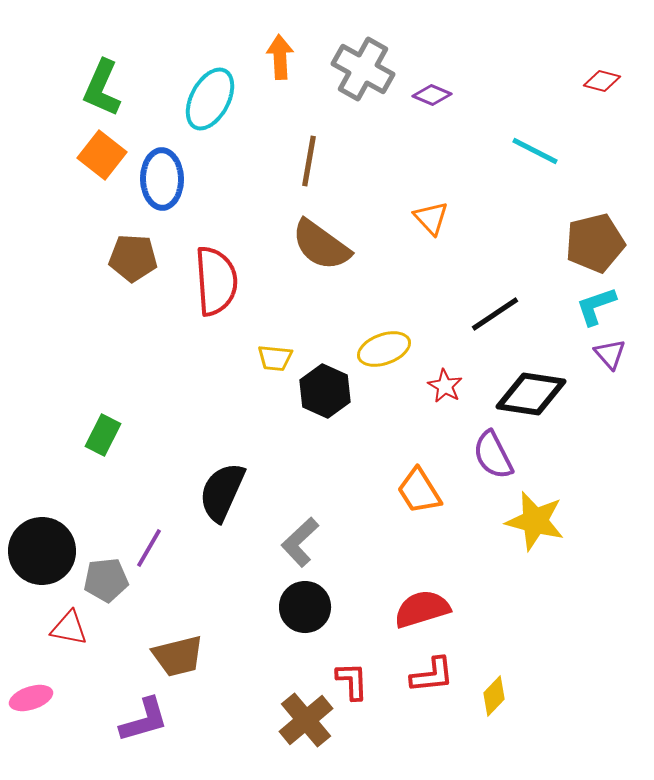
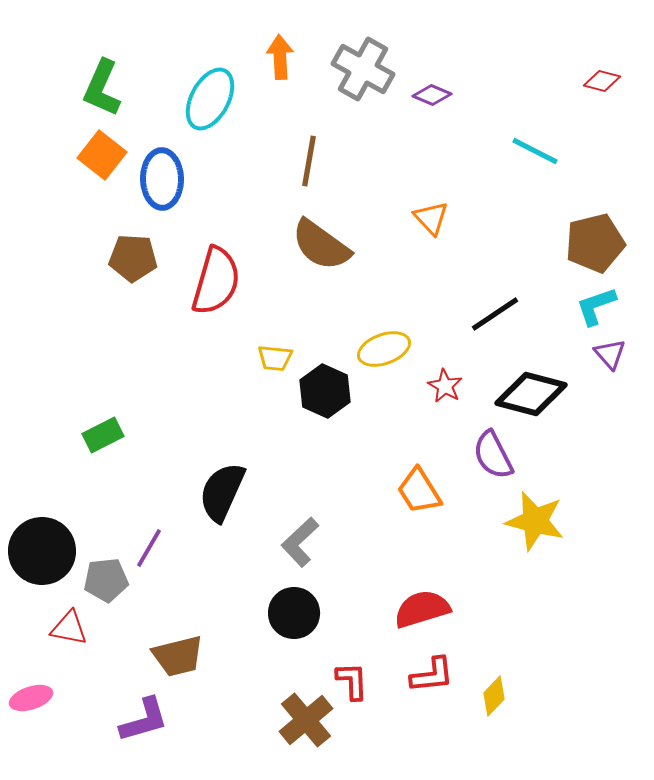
red semicircle at (216, 281): rotated 20 degrees clockwise
black diamond at (531, 394): rotated 6 degrees clockwise
green rectangle at (103, 435): rotated 36 degrees clockwise
black circle at (305, 607): moved 11 px left, 6 px down
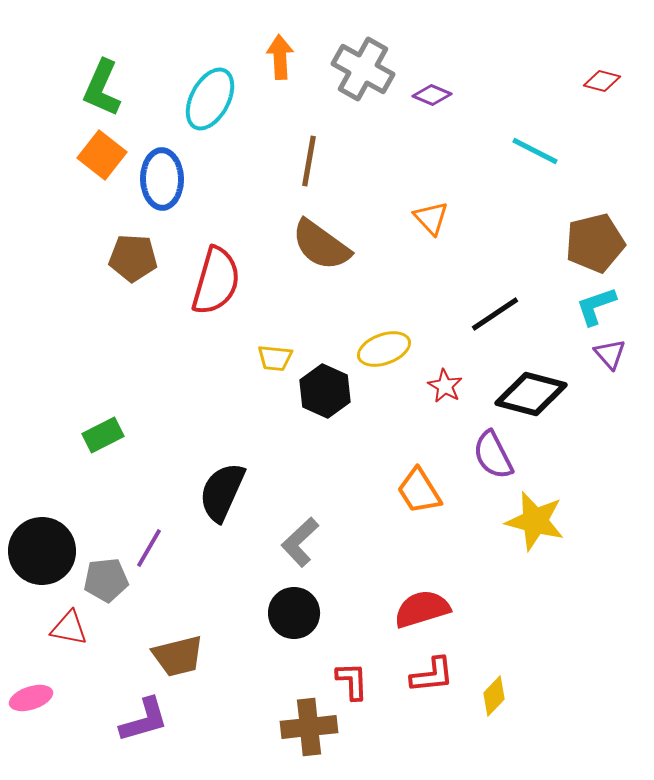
brown cross at (306, 720): moved 3 px right, 7 px down; rotated 34 degrees clockwise
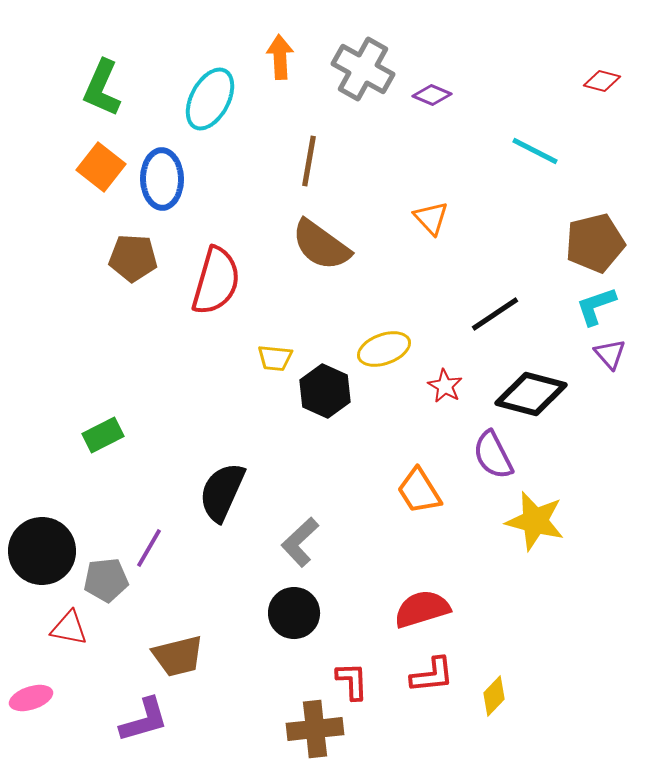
orange square at (102, 155): moved 1 px left, 12 px down
brown cross at (309, 727): moved 6 px right, 2 px down
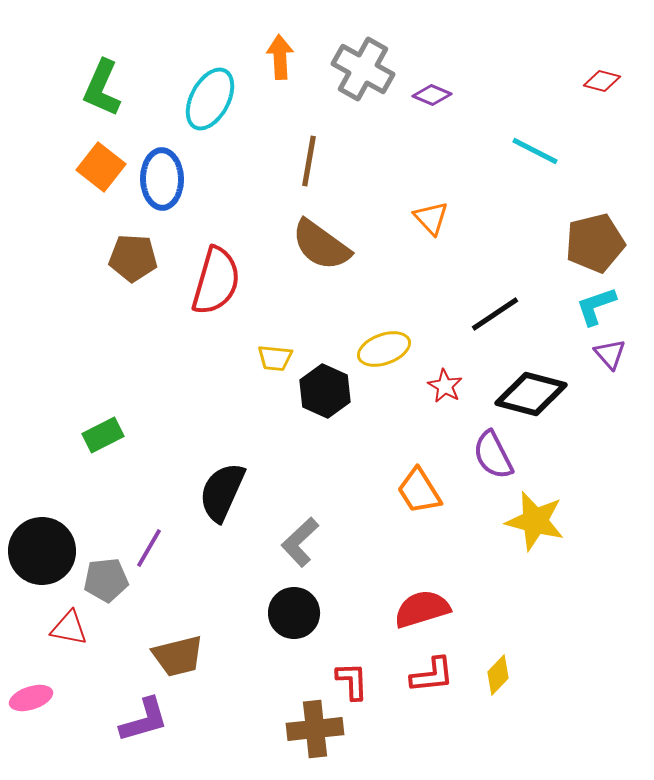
yellow diamond at (494, 696): moved 4 px right, 21 px up
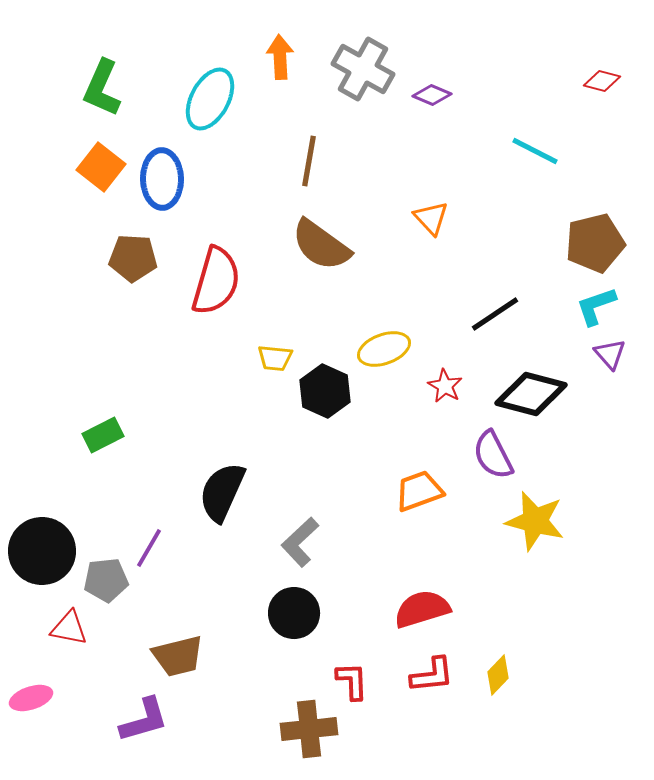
orange trapezoid at (419, 491): rotated 102 degrees clockwise
brown cross at (315, 729): moved 6 px left
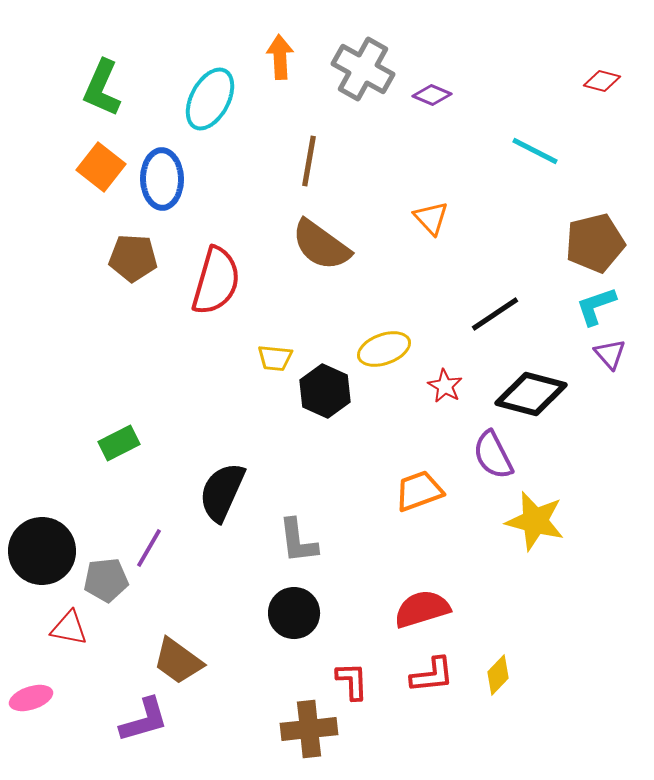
green rectangle at (103, 435): moved 16 px right, 8 px down
gray L-shape at (300, 542): moved 2 px left, 1 px up; rotated 54 degrees counterclockwise
brown trapezoid at (178, 656): moved 5 px down; rotated 50 degrees clockwise
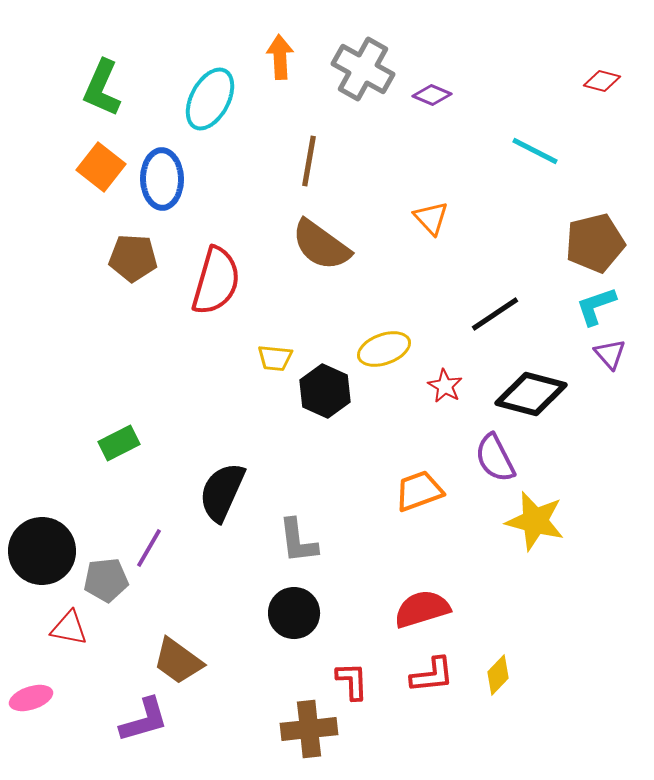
purple semicircle at (493, 455): moved 2 px right, 3 px down
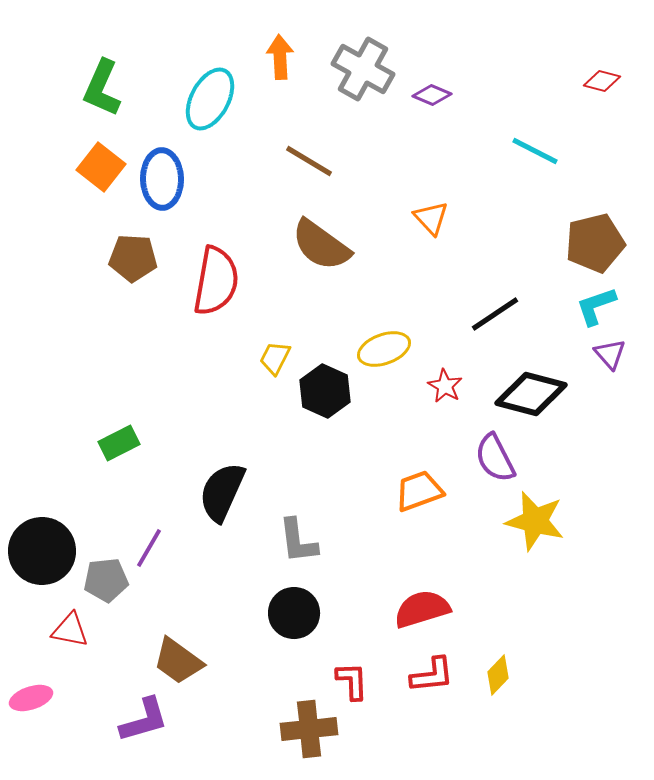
brown line at (309, 161): rotated 69 degrees counterclockwise
red semicircle at (216, 281): rotated 6 degrees counterclockwise
yellow trapezoid at (275, 358): rotated 111 degrees clockwise
red triangle at (69, 628): moved 1 px right, 2 px down
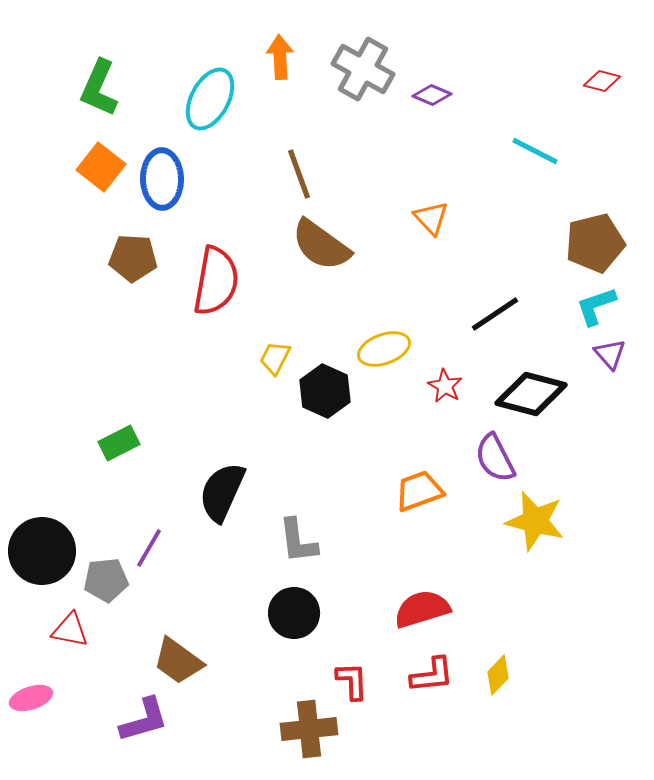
green L-shape at (102, 88): moved 3 px left
brown line at (309, 161): moved 10 px left, 13 px down; rotated 39 degrees clockwise
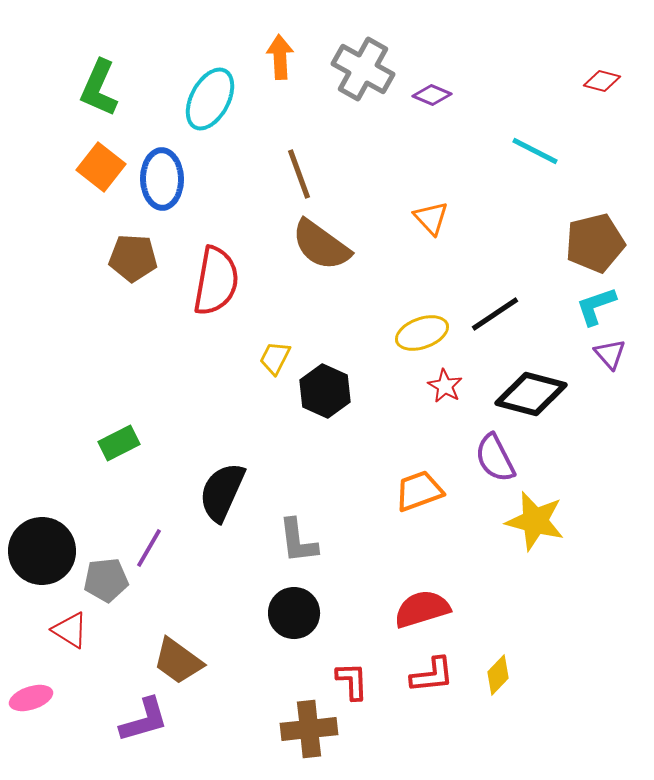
yellow ellipse at (384, 349): moved 38 px right, 16 px up
red triangle at (70, 630): rotated 21 degrees clockwise
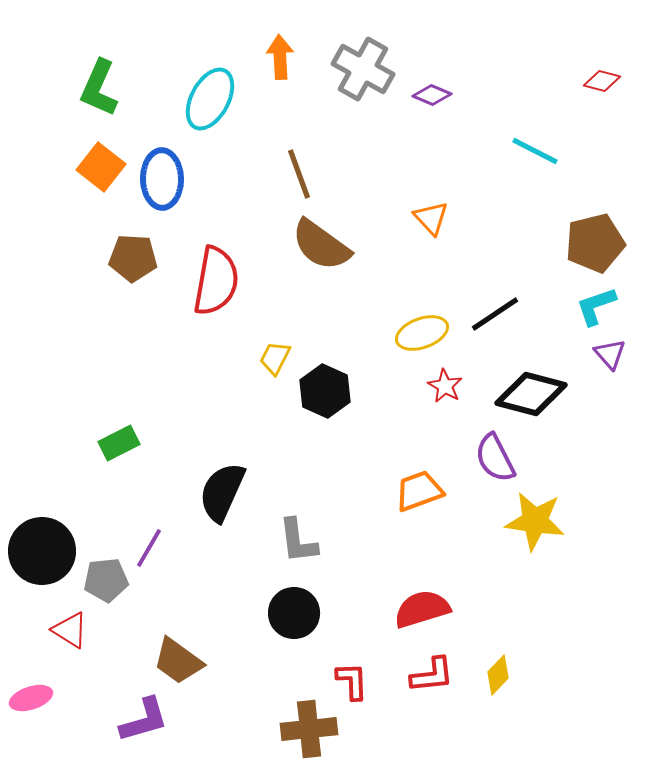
yellow star at (535, 521): rotated 6 degrees counterclockwise
